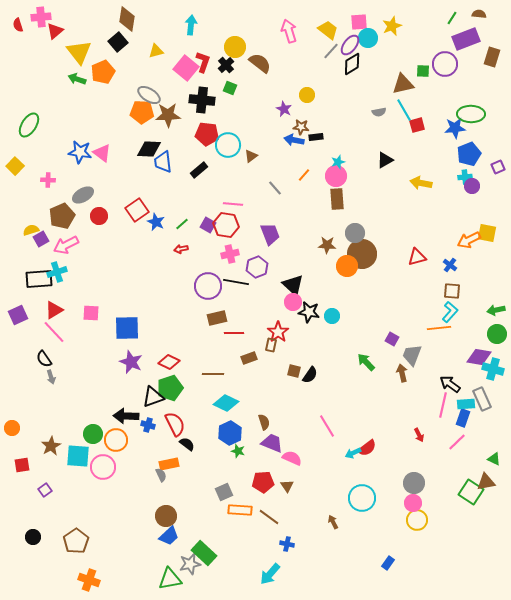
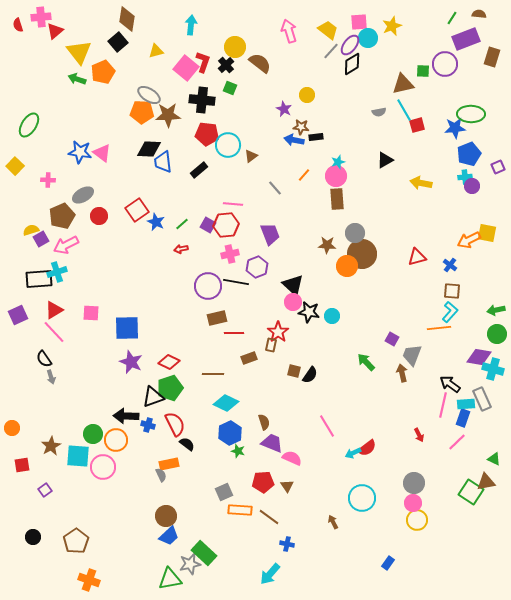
red hexagon at (226, 225): rotated 15 degrees counterclockwise
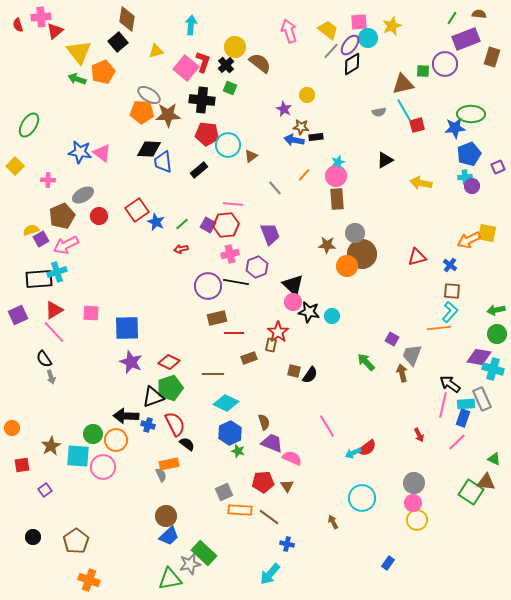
brown triangle at (486, 482): rotated 18 degrees clockwise
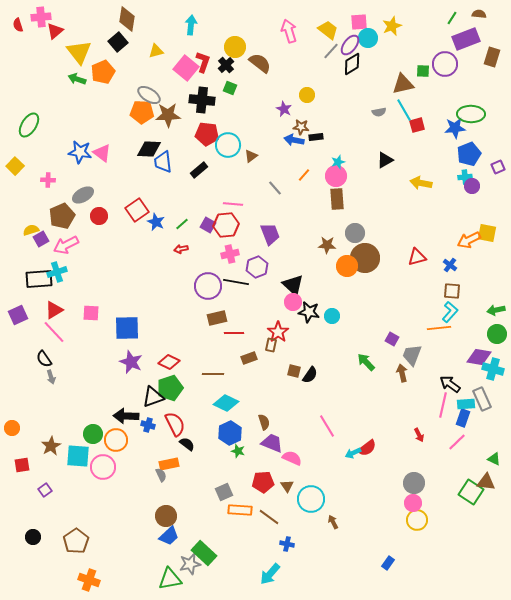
brown circle at (362, 254): moved 3 px right, 4 px down
cyan circle at (362, 498): moved 51 px left, 1 px down
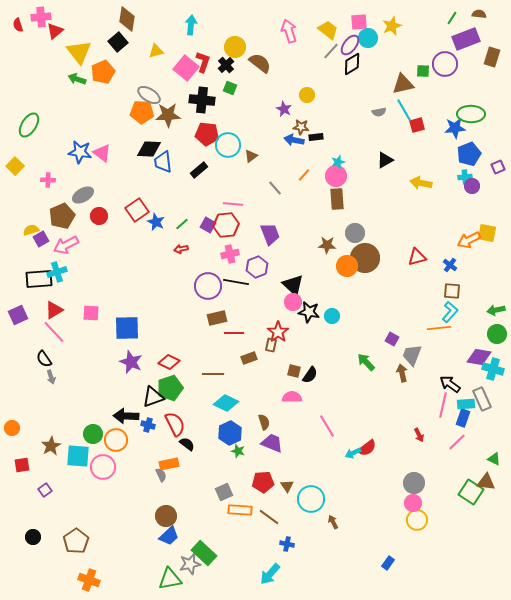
pink semicircle at (292, 458): moved 61 px up; rotated 24 degrees counterclockwise
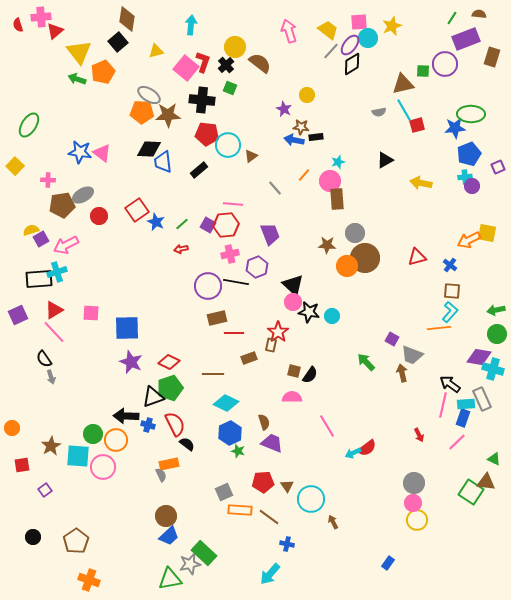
pink circle at (336, 176): moved 6 px left, 5 px down
brown pentagon at (62, 216): moved 11 px up; rotated 15 degrees clockwise
gray trapezoid at (412, 355): rotated 90 degrees counterclockwise
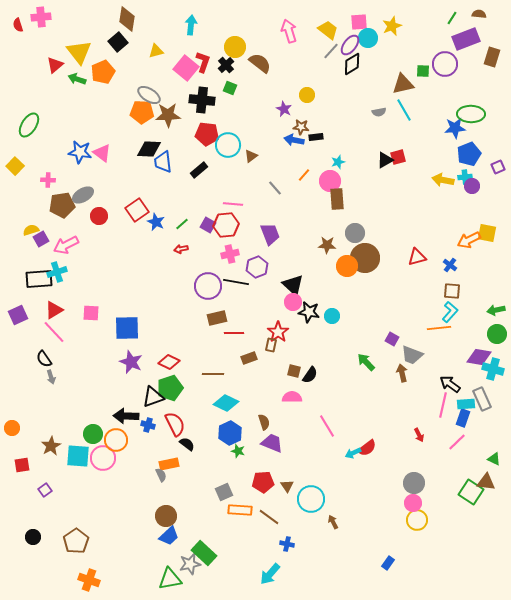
red triangle at (55, 31): moved 34 px down
red square at (417, 125): moved 19 px left, 32 px down
yellow arrow at (421, 183): moved 22 px right, 3 px up
pink circle at (103, 467): moved 9 px up
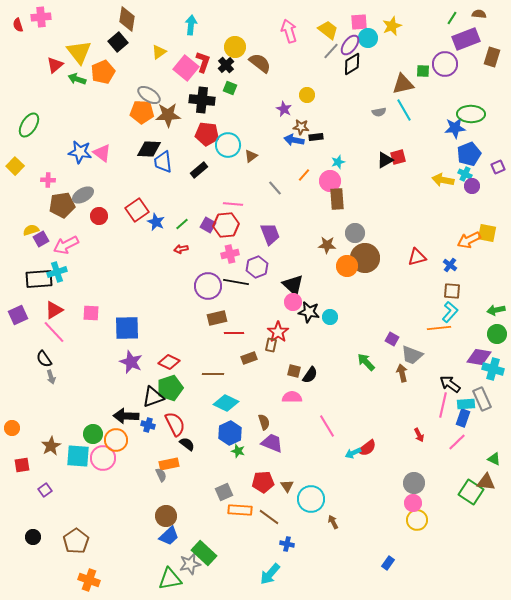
yellow triangle at (156, 51): moved 3 px right, 1 px down; rotated 21 degrees counterclockwise
cyan cross at (465, 177): moved 3 px up; rotated 32 degrees clockwise
cyan circle at (332, 316): moved 2 px left, 1 px down
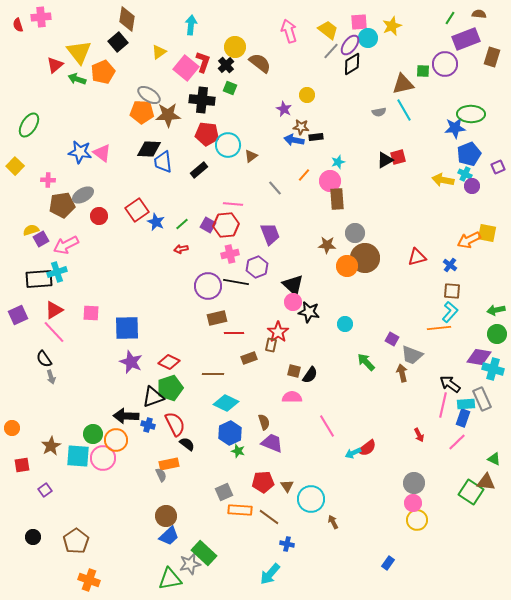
green line at (452, 18): moved 2 px left
cyan circle at (330, 317): moved 15 px right, 7 px down
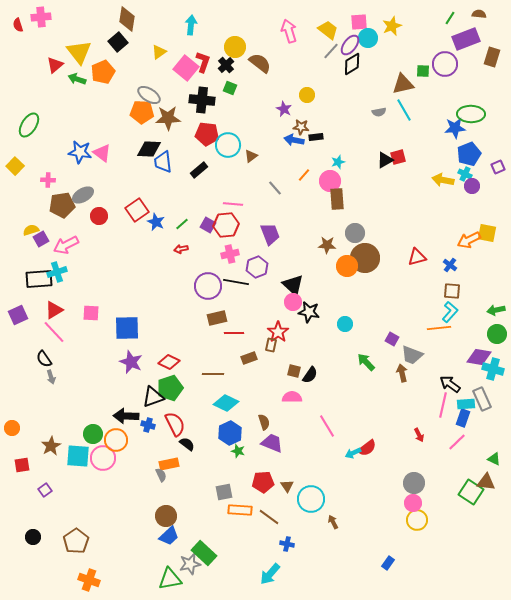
brown star at (168, 115): moved 3 px down
gray square at (224, 492): rotated 12 degrees clockwise
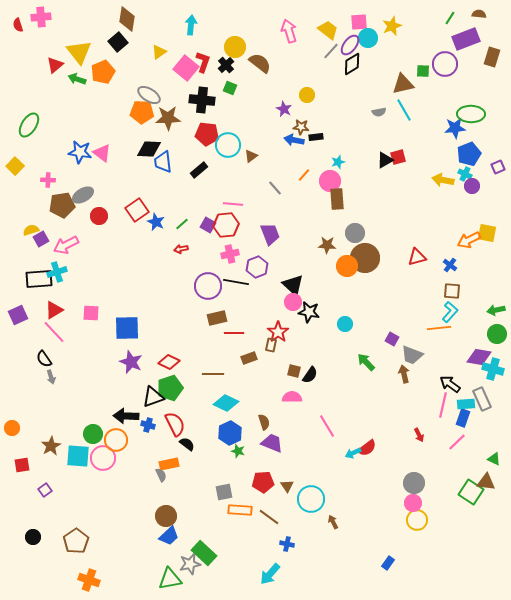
brown arrow at (402, 373): moved 2 px right, 1 px down
